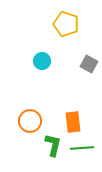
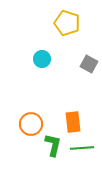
yellow pentagon: moved 1 px right, 1 px up
cyan circle: moved 2 px up
orange circle: moved 1 px right, 3 px down
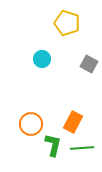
orange rectangle: rotated 35 degrees clockwise
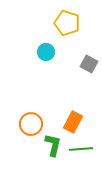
cyan circle: moved 4 px right, 7 px up
green line: moved 1 px left, 1 px down
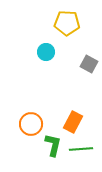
yellow pentagon: rotated 15 degrees counterclockwise
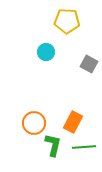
yellow pentagon: moved 2 px up
orange circle: moved 3 px right, 1 px up
green line: moved 3 px right, 2 px up
